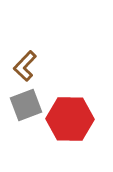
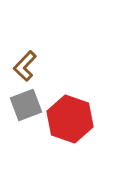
red hexagon: rotated 18 degrees clockwise
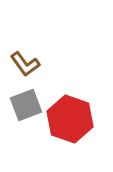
brown L-shape: moved 2 px up; rotated 80 degrees counterclockwise
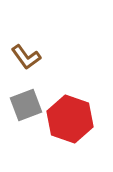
brown L-shape: moved 1 px right, 7 px up
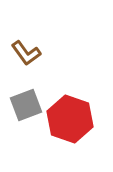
brown L-shape: moved 4 px up
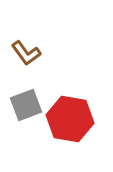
red hexagon: rotated 9 degrees counterclockwise
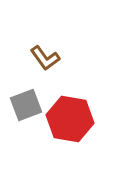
brown L-shape: moved 19 px right, 5 px down
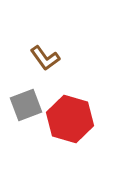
red hexagon: rotated 6 degrees clockwise
